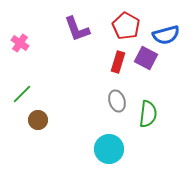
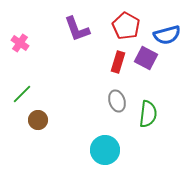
blue semicircle: moved 1 px right
cyan circle: moved 4 px left, 1 px down
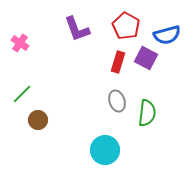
green semicircle: moved 1 px left, 1 px up
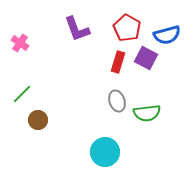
red pentagon: moved 1 px right, 2 px down
green semicircle: rotated 76 degrees clockwise
cyan circle: moved 2 px down
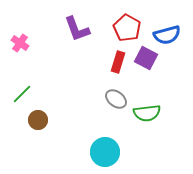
gray ellipse: moved 1 px left, 2 px up; rotated 35 degrees counterclockwise
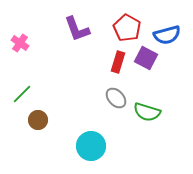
gray ellipse: moved 1 px up; rotated 10 degrees clockwise
green semicircle: moved 1 px up; rotated 24 degrees clockwise
cyan circle: moved 14 px left, 6 px up
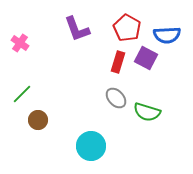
blue semicircle: rotated 12 degrees clockwise
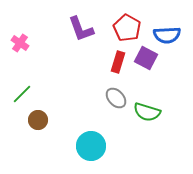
purple L-shape: moved 4 px right
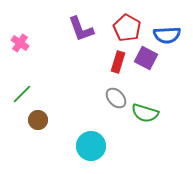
green semicircle: moved 2 px left, 1 px down
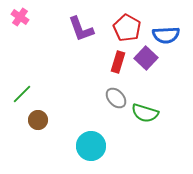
blue semicircle: moved 1 px left
pink cross: moved 26 px up
purple square: rotated 15 degrees clockwise
